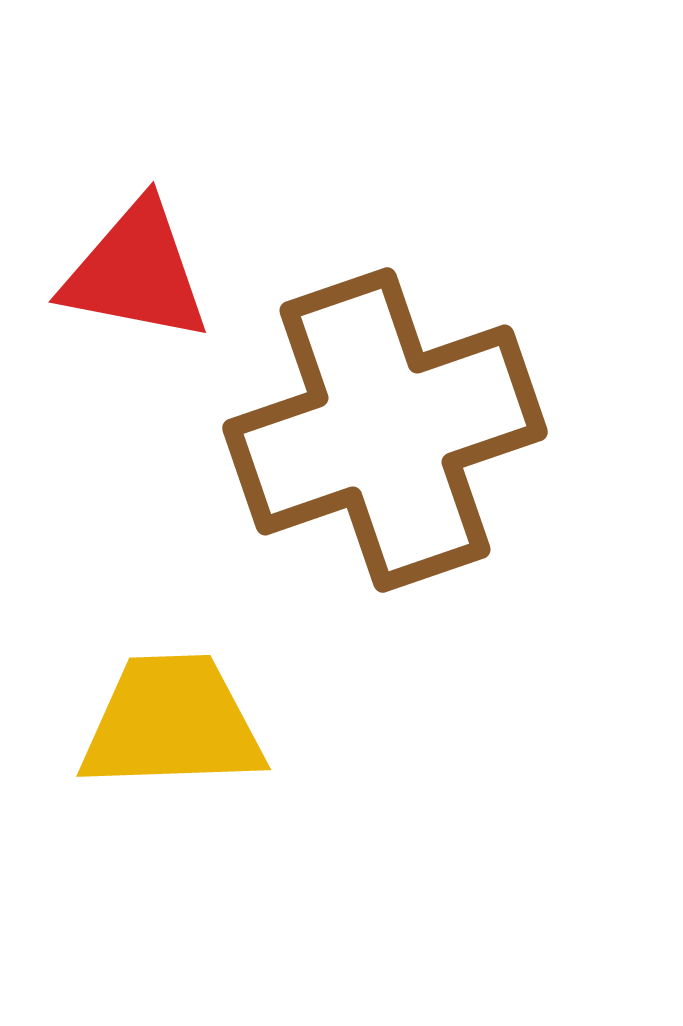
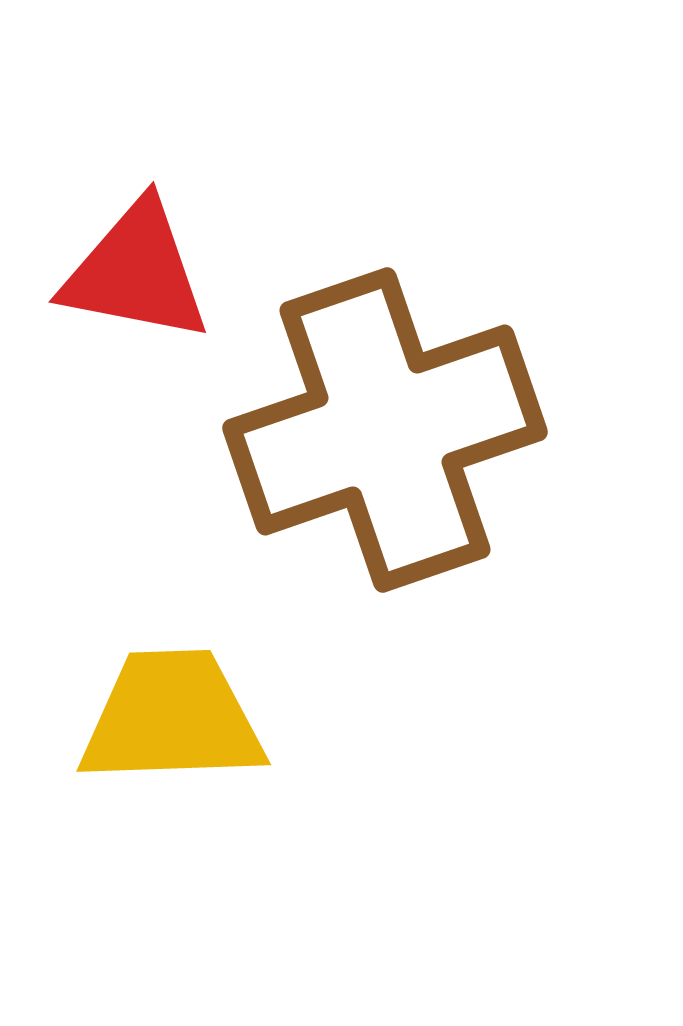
yellow trapezoid: moved 5 px up
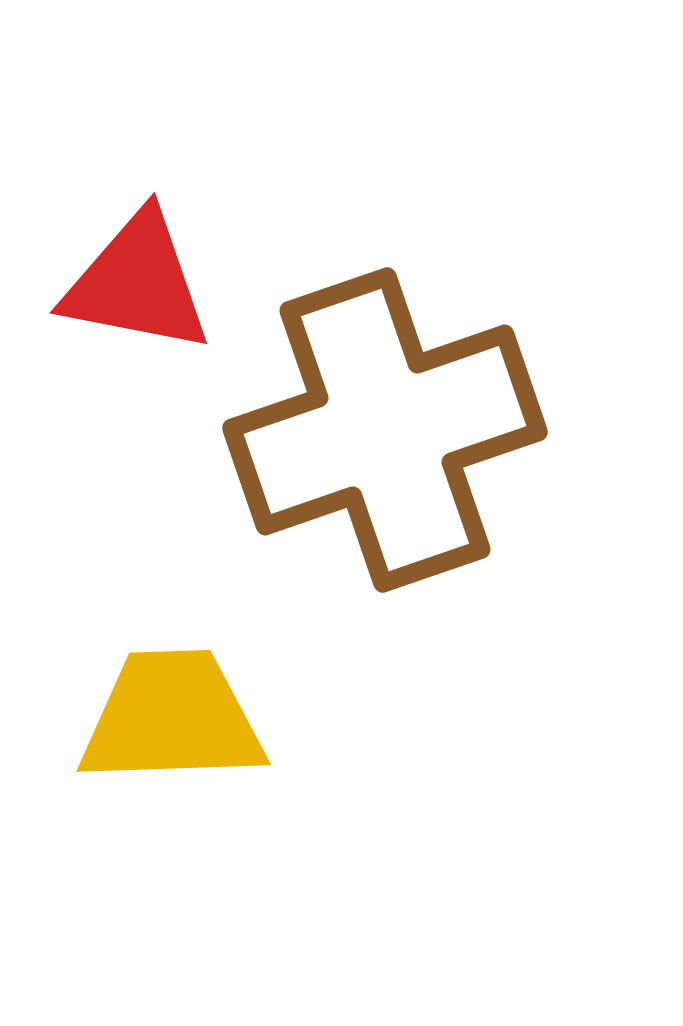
red triangle: moved 1 px right, 11 px down
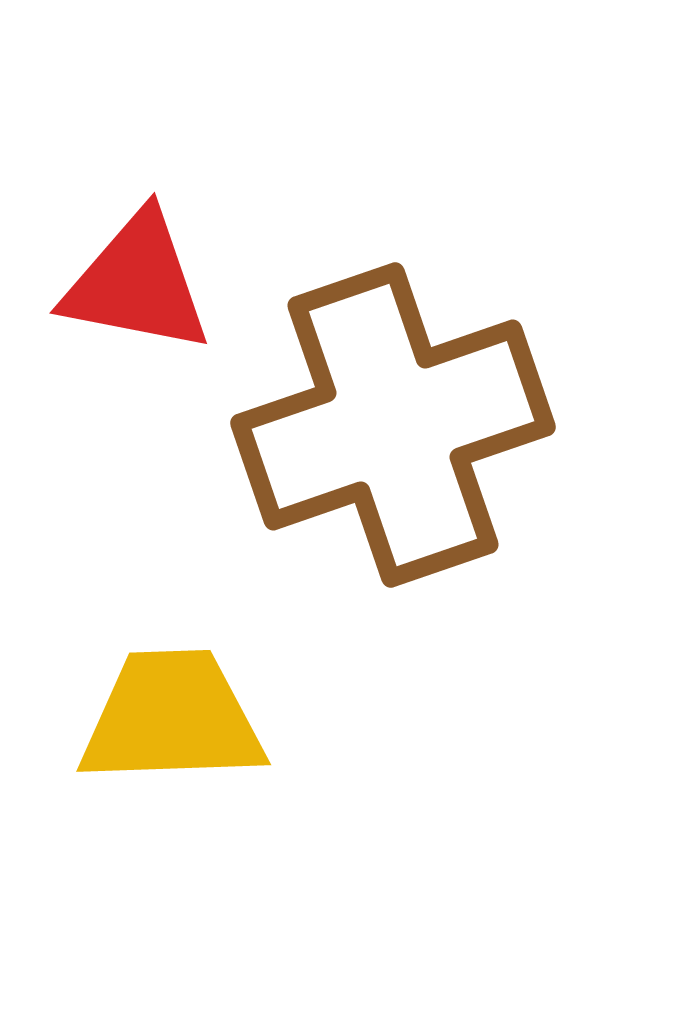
brown cross: moved 8 px right, 5 px up
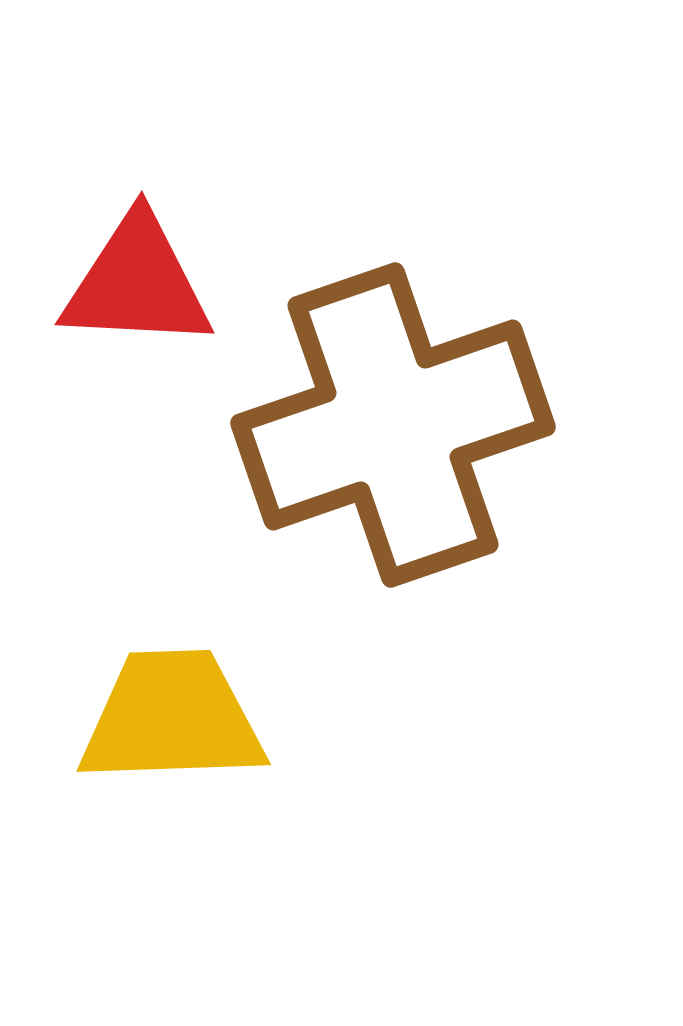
red triangle: rotated 8 degrees counterclockwise
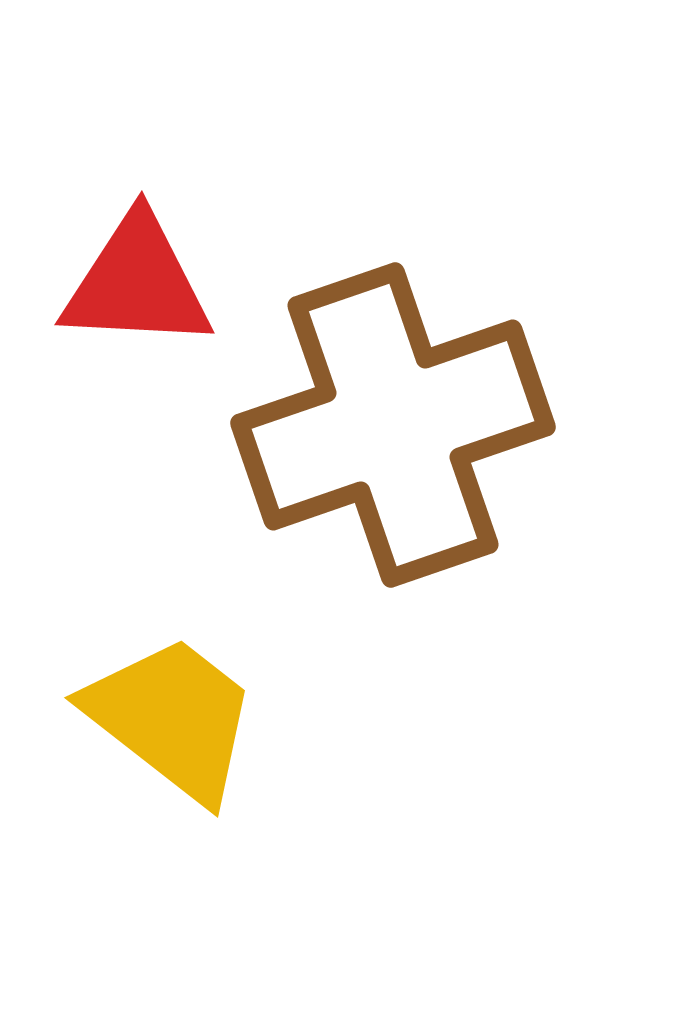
yellow trapezoid: rotated 40 degrees clockwise
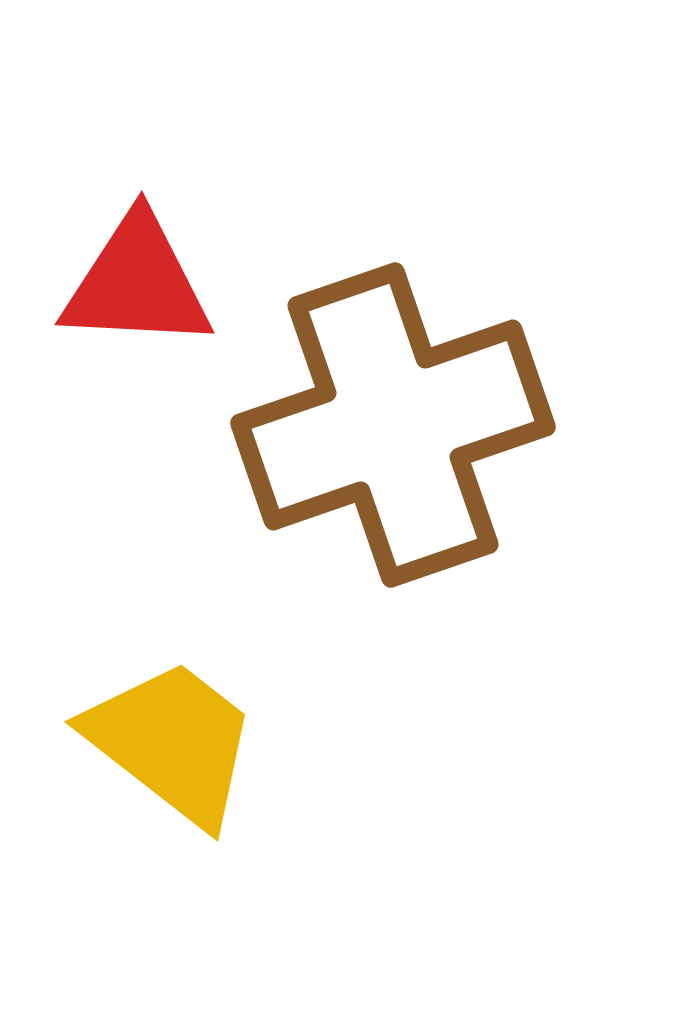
yellow trapezoid: moved 24 px down
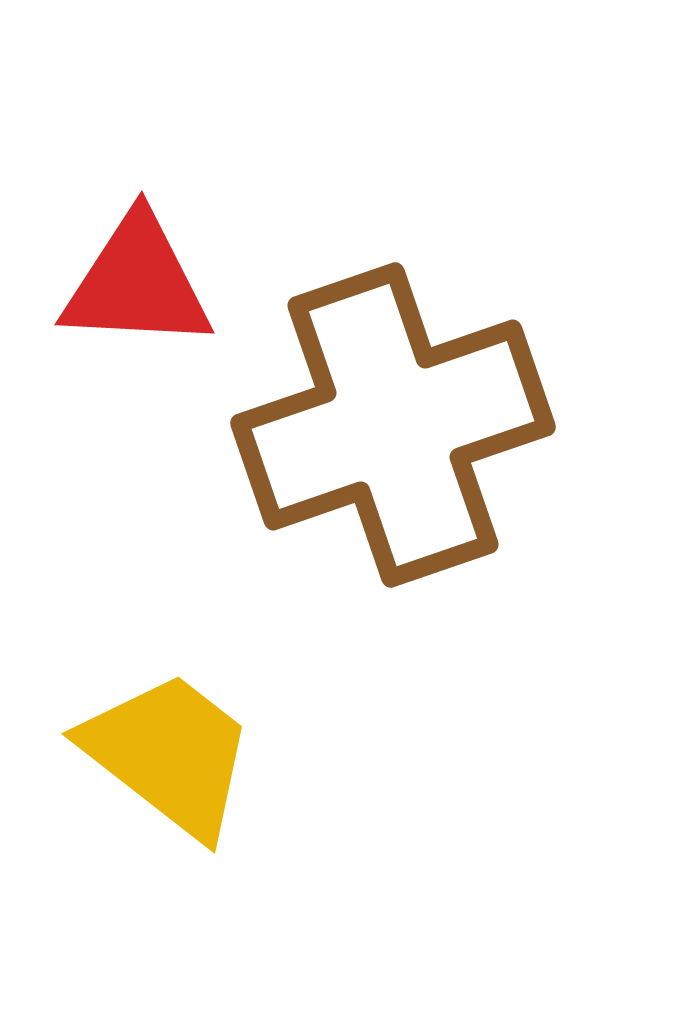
yellow trapezoid: moved 3 px left, 12 px down
